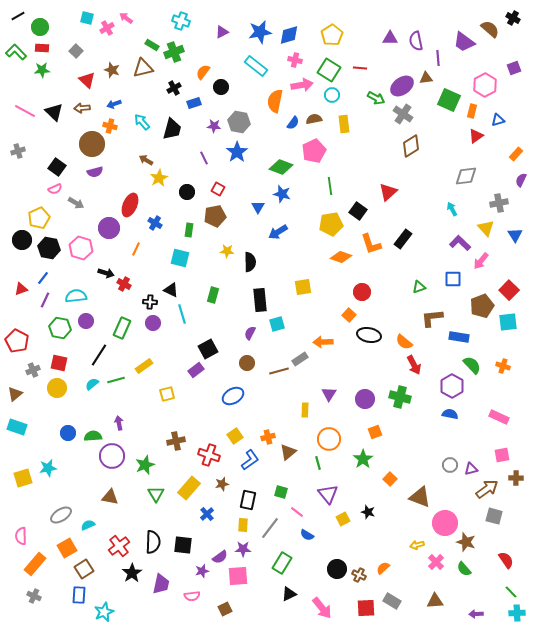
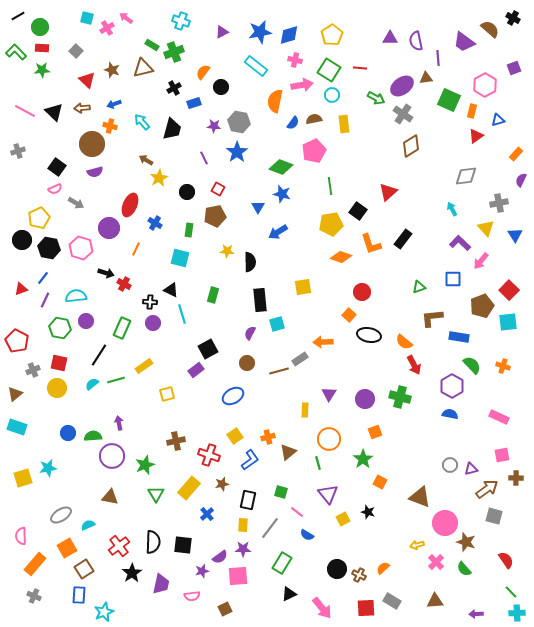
orange square at (390, 479): moved 10 px left, 3 px down; rotated 16 degrees counterclockwise
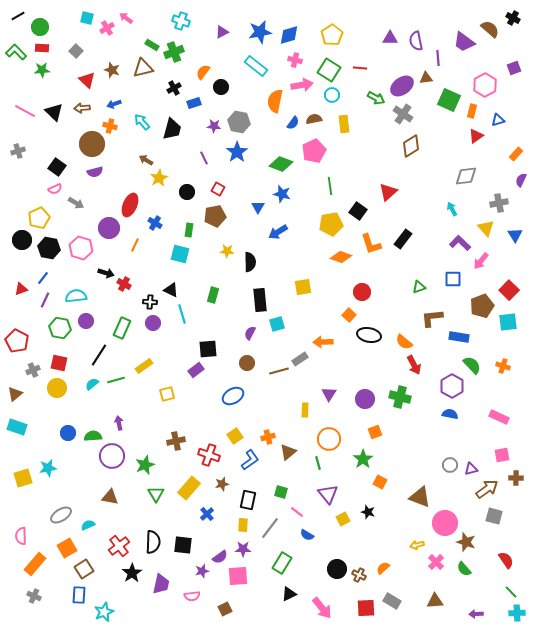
green diamond at (281, 167): moved 3 px up
orange line at (136, 249): moved 1 px left, 4 px up
cyan square at (180, 258): moved 4 px up
black square at (208, 349): rotated 24 degrees clockwise
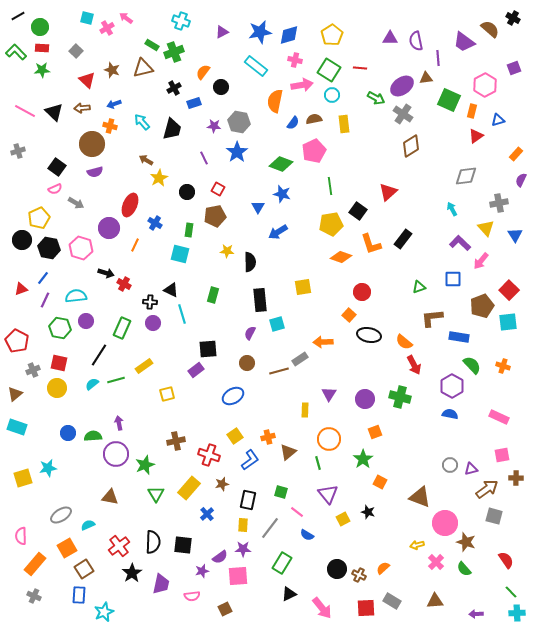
purple circle at (112, 456): moved 4 px right, 2 px up
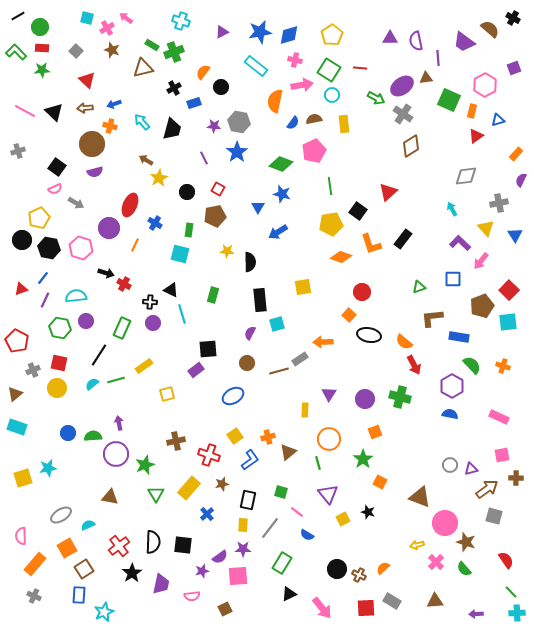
brown star at (112, 70): moved 20 px up
brown arrow at (82, 108): moved 3 px right
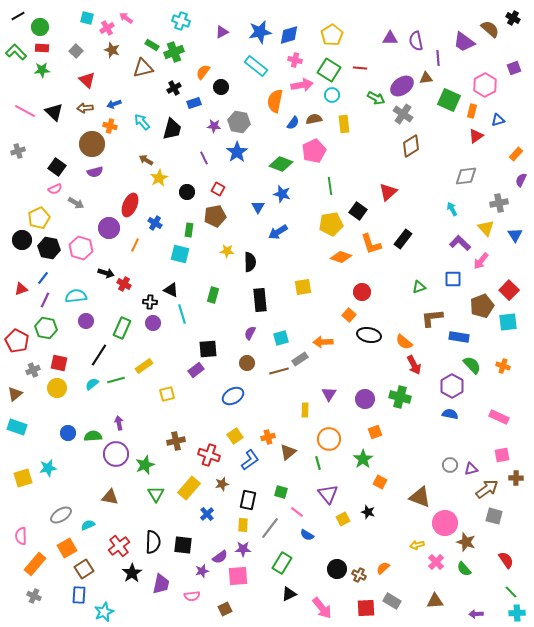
cyan square at (277, 324): moved 4 px right, 14 px down
green hexagon at (60, 328): moved 14 px left
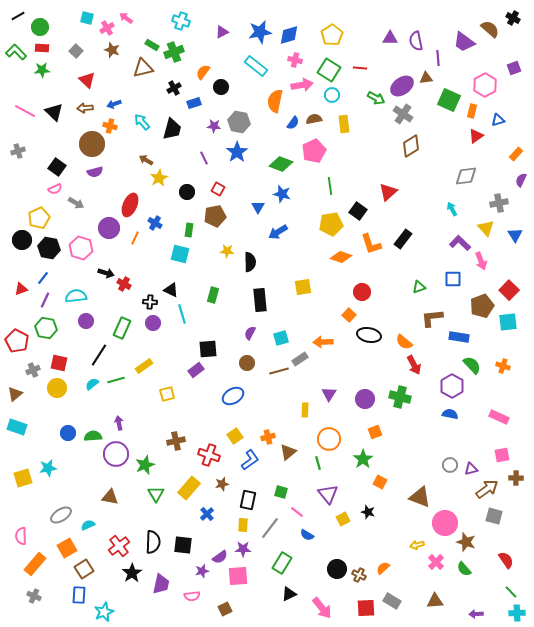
orange line at (135, 245): moved 7 px up
pink arrow at (481, 261): rotated 60 degrees counterclockwise
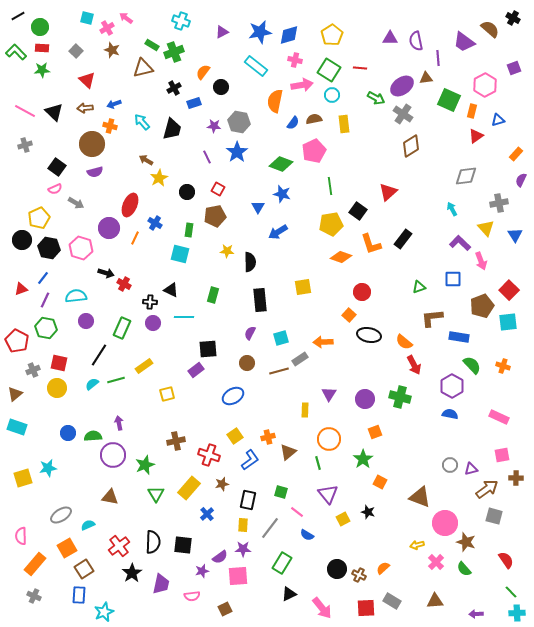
gray cross at (18, 151): moved 7 px right, 6 px up
purple line at (204, 158): moved 3 px right, 1 px up
cyan line at (182, 314): moved 2 px right, 3 px down; rotated 72 degrees counterclockwise
purple circle at (116, 454): moved 3 px left, 1 px down
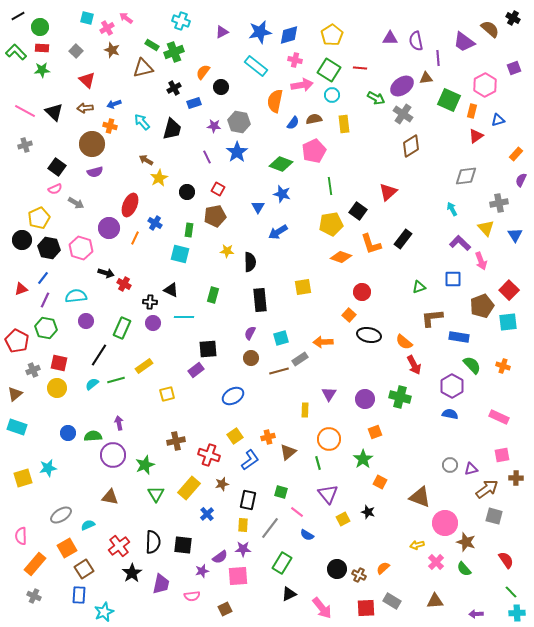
brown circle at (247, 363): moved 4 px right, 5 px up
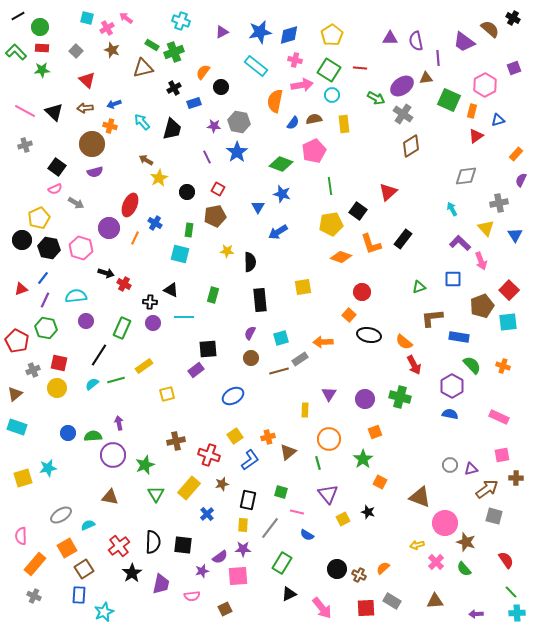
pink line at (297, 512): rotated 24 degrees counterclockwise
